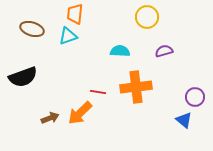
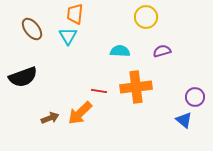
yellow circle: moved 1 px left
brown ellipse: rotated 35 degrees clockwise
cyan triangle: rotated 42 degrees counterclockwise
purple semicircle: moved 2 px left
red line: moved 1 px right, 1 px up
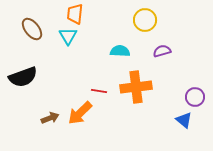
yellow circle: moved 1 px left, 3 px down
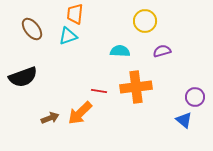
yellow circle: moved 1 px down
cyan triangle: rotated 42 degrees clockwise
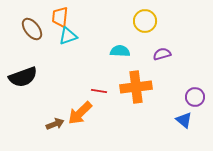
orange trapezoid: moved 15 px left, 3 px down
purple semicircle: moved 3 px down
brown arrow: moved 5 px right, 6 px down
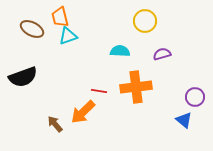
orange trapezoid: rotated 20 degrees counterclockwise
brown ellipse: rotated 25 degrees counterclockwise
orange arrow: moved 3 px right, 1 px up
brown arrow: rotated 108 degrees counterclockwise
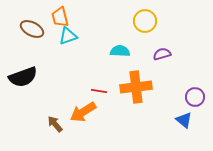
orange arrow: rotated 12 degrees clockwise
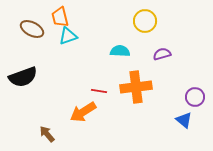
brown arrow: moved 8 px left, 10 px down
